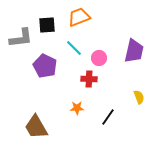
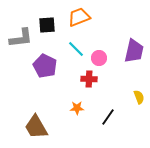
cyan line: moved 2 px right, 1 px down
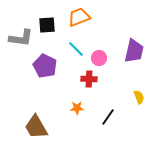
gray L-shape: rotated 15 degrees clockwise
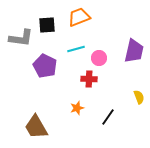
cyan line: rotated 60 degrees counterclockwise
orange star: rotated 16 degrees counterclockwise
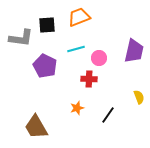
black line: moved 2 px up
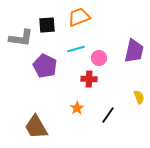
orange star: rotated 16 degrees counterclockwise
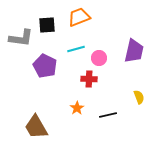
black line: rotated 42 degrees clockwise
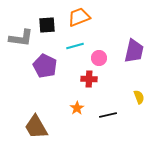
cyan line: moved 1 px left, 3 px up
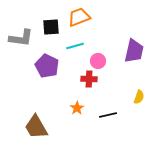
black square: moved 4 px right, 2 px down
pink circle: moved 1 px left, 3 px down
purple pentagon: moved 2 px right
yellow semicircle: rotated 40 degrees clockwise
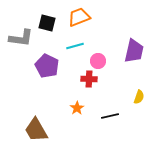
black square: moved 4 px left, 4 px up; rotated 18 degrees clockwise
black line: moved 2 px right, 1 px down
brown trapezoid: moved 3 px down
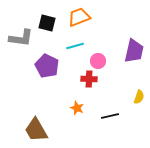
orange star: rotated 16 degrees counterclockwise
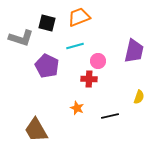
gray L-shape: rotated 10 degrees clockwise
